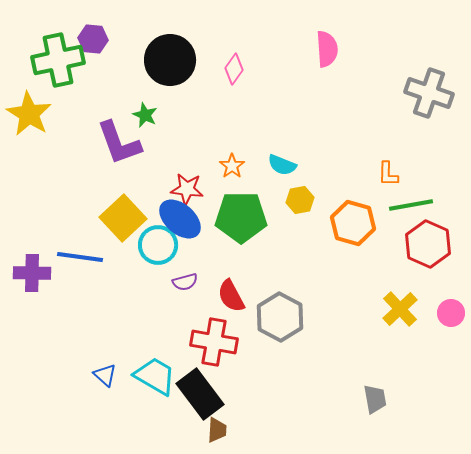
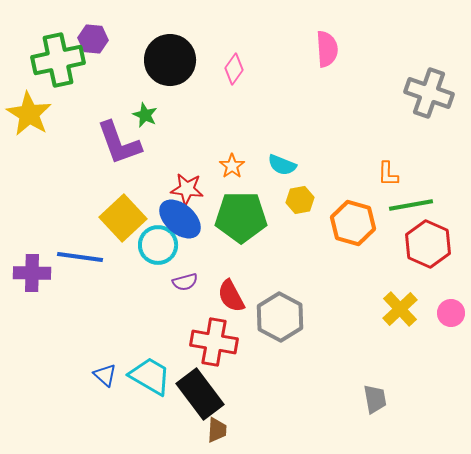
cyan trapezoid: moved 5 px left
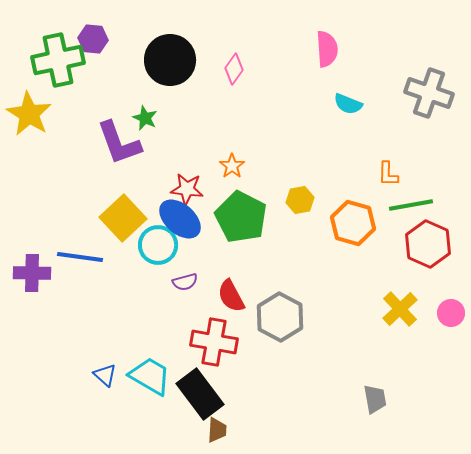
green star: moved 3 px down
cyan semicircle: moved 66 px right, 61 px up
green pentagon: rotated 27 degrees clockwise
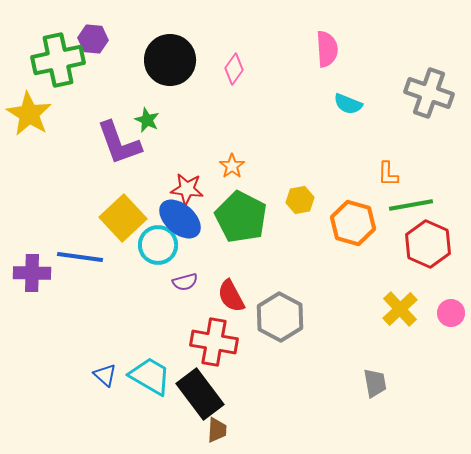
green star: moved 2 px right, 2 px down
gray trapezoid: moved 16 px up
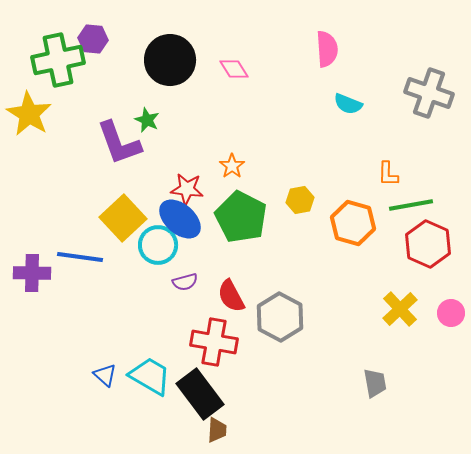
pink diamond: rotated 68 degrees counterclockwise
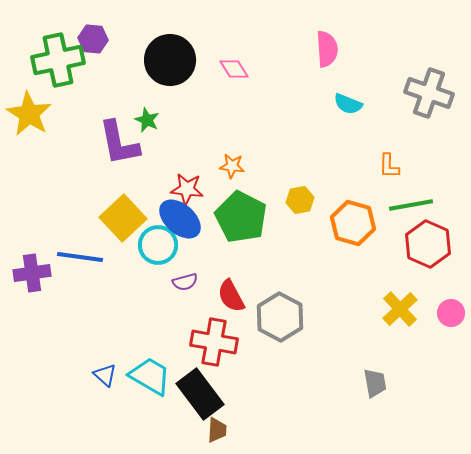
purple L-shape: rotated 9 degrees clockwise
orange star: rotated 30 degrees counterclockwise
orange L-shape: moved 1 px right, 8 px up
purple cross: rotated 9 degrees counterclockwise
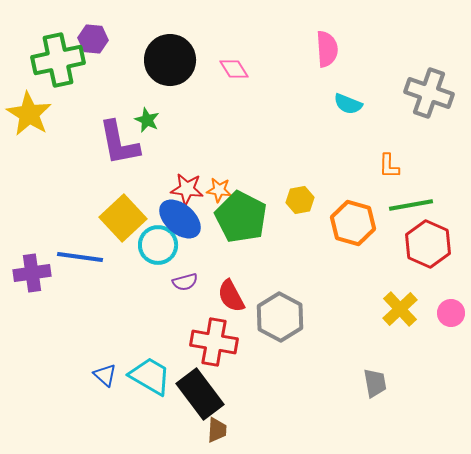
orange star: moved 13 px left, 24 px down
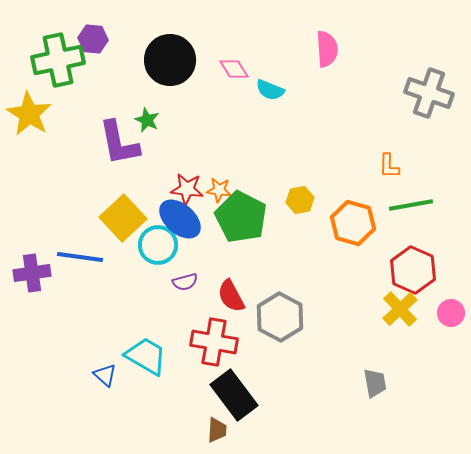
cyan semicircle: moved 78 px left, 14 px up
red hexagon: moved 15 px left, 26 px down
cyan trapezoid: moved 4 px left, 20 px up
black rectangle: moved 34 px right, 1 px down
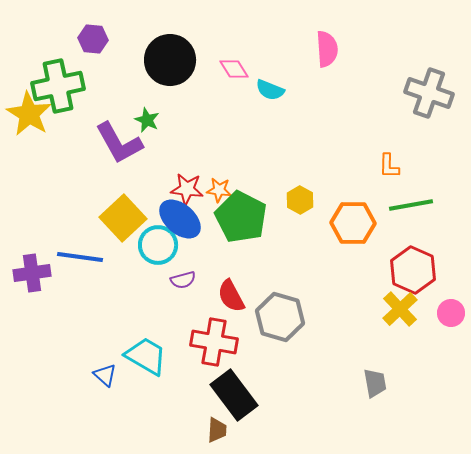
green cross: moved 26 px down
purple L-shape: rotated 18 degrees counterclockwise
yellow hexagon: rotated 20 degrees counterclockwise
orange hexagon: rotated 15 degrees counterclockwise
purple semicircle: moved 2 px left, 2 px up
gray hexagon: rotated 12 degrees counterclockwise
